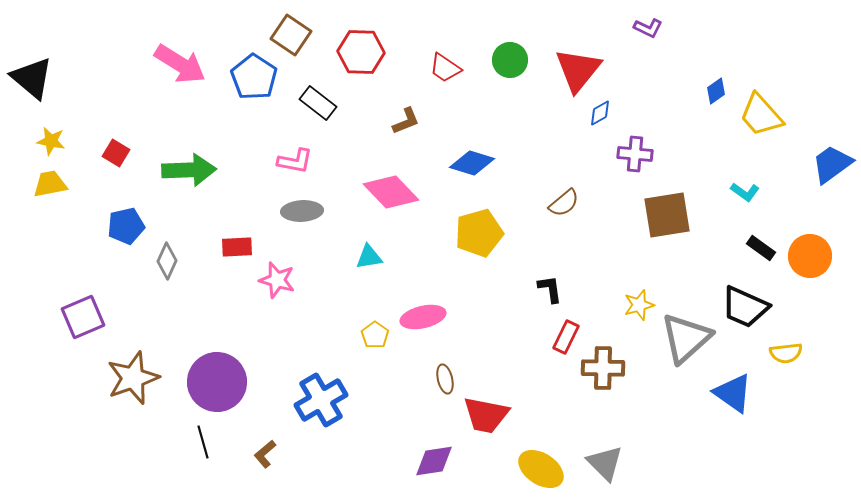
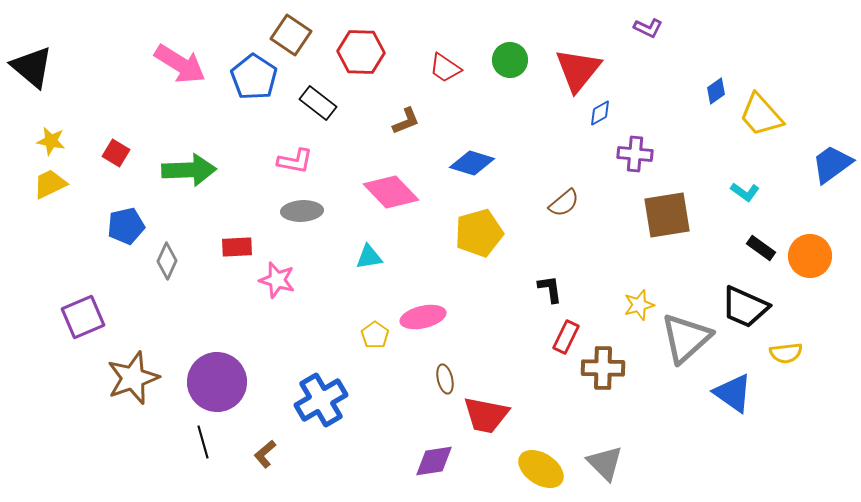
black triangle at (32, 78): moved 11 px up
yellow trapezoid at (50, 184): rotated 15 degrees counterclockwise
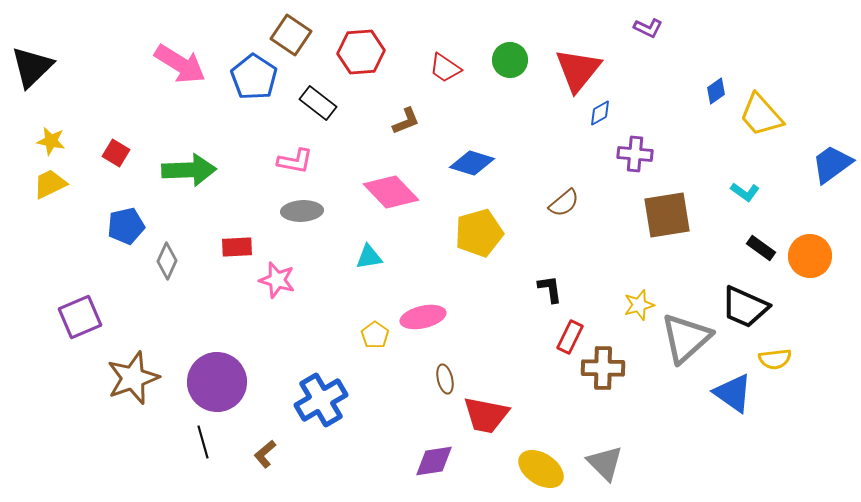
red hexagon at (361, 52): rotated 6 degrees counterclockwise
black triangle at (32, 67): rotated 36 degrees clockwise
purple square at (83, 317): moved 3 px left
red rectangle at (566, 337): moved 4 px right
yellow semicircle at (786, 353): moved 11 px left, 6 px down
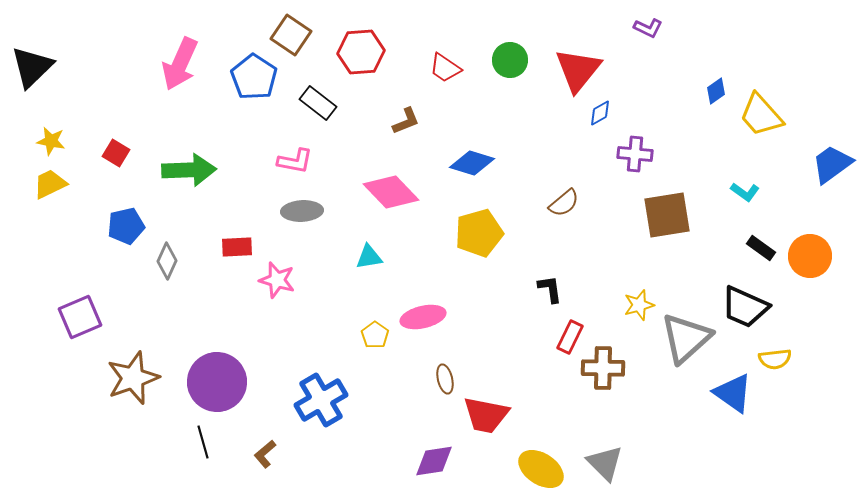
pink arrow at (180, 64): rotated 82 degrees clockwise
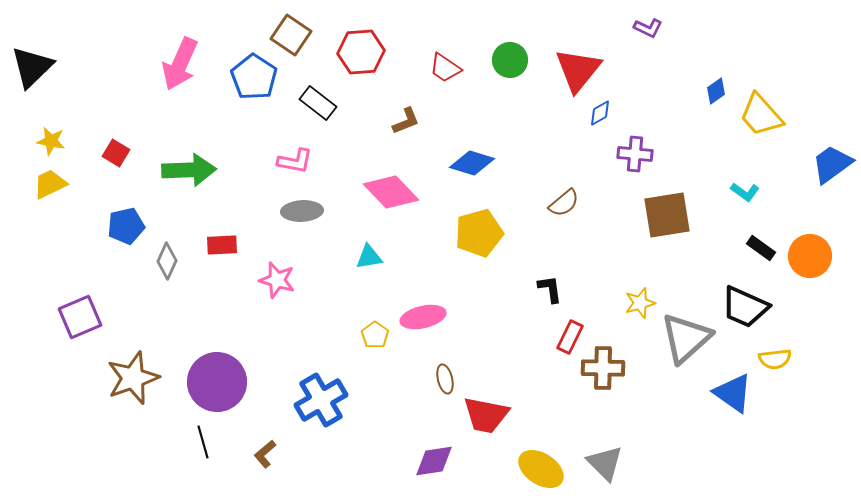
red rectangle at (237, 247): moved 15 px left, 2 px up
yellow star at (639, 305): moved 1 px right, 2 px up
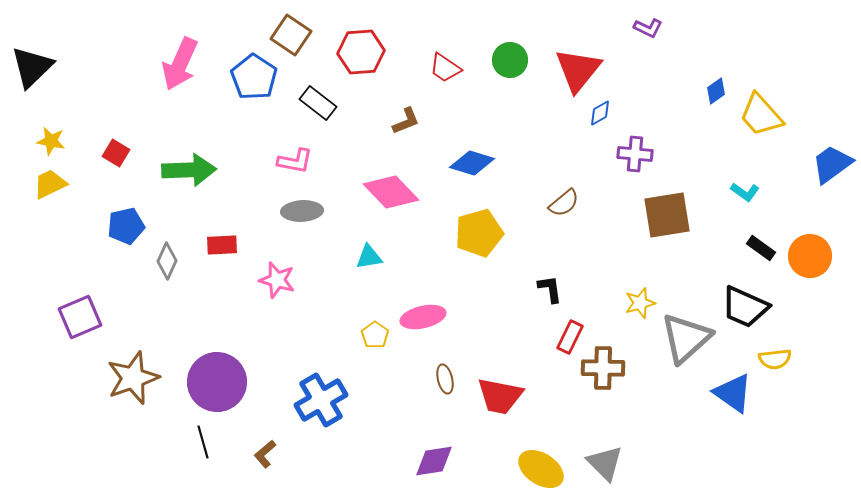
red trapezoid at (486, 415): moved 14 px right, 19 px up
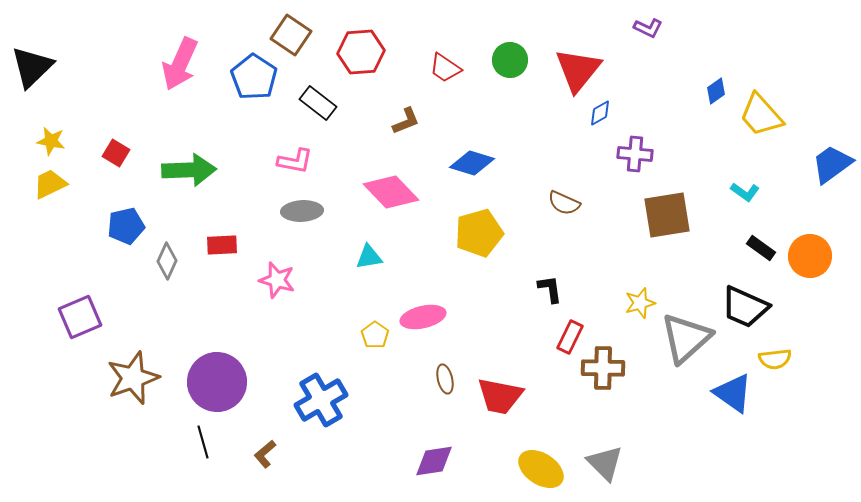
brown semicircle at (564, 203): rotated 64 degrees clockwise
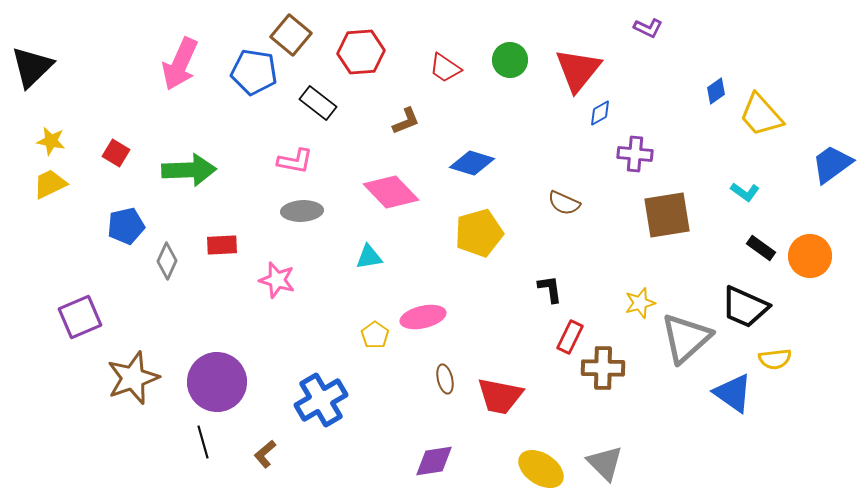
brown square at (291, 35): rotated 6 degrees clockwise
blue pentagon at (254, 77): moved 5 px up; rotated 24 degrees counterclockwise
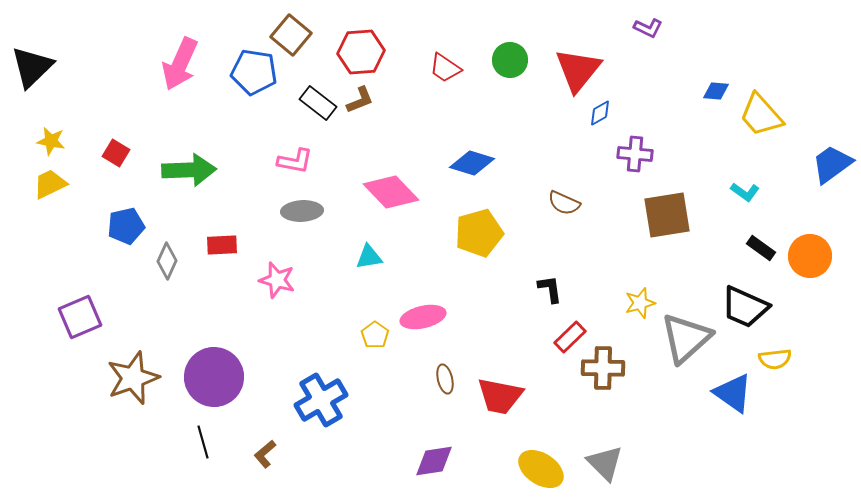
blue diamond at (716, 91): rotated 40 degrees clockwise
brown L-shape at (406, 121): moved 46 px left, 21 px up
red rectangle at (570, 337): rotated 20 degrees clockwise
purple circle at (217, 382): moved 3 px left, 5 px up
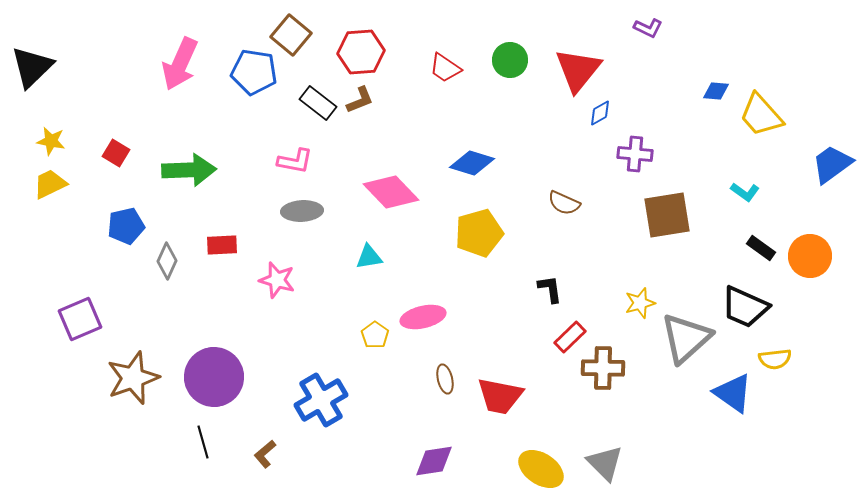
purple square at (80, 317): moved 2 px down
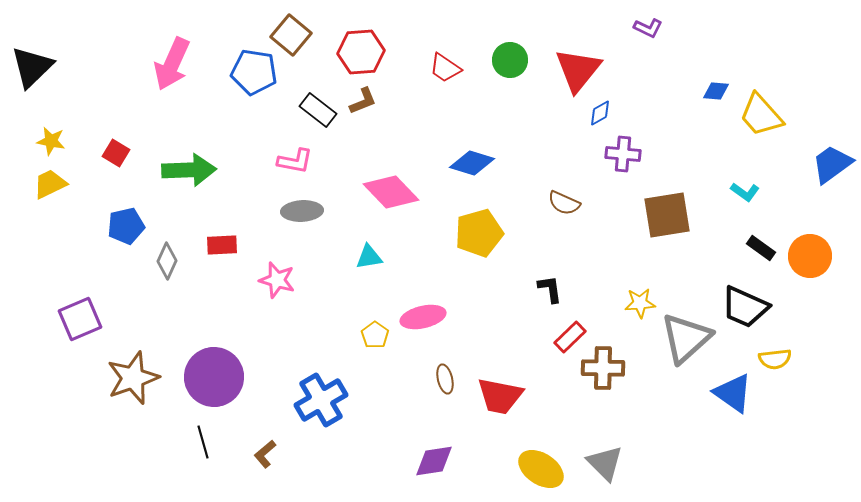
pink arrow at (180, 64): moved 8 px left
brown L-shape at (360, 100): moved 3 px right, 1 px down
black rectangle at (318, 103): moved 7 px down
purple cross at (635, 154): moved 12 px left
yellow star at (640, 303): rotated 12 degrees clockwise
